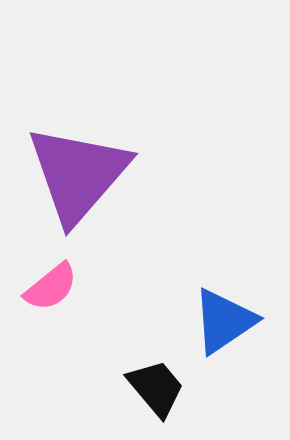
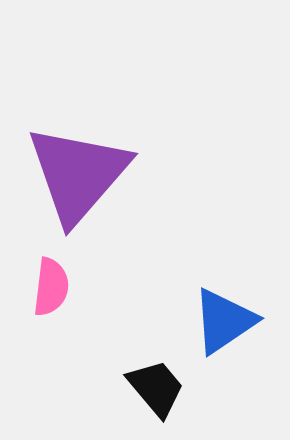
pink semicircle: rotated 44 degrees counterclockwise
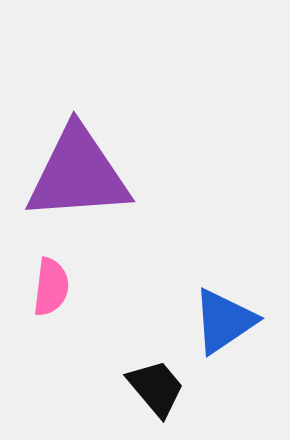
purple triangle: rotated 45 degrees clockwise
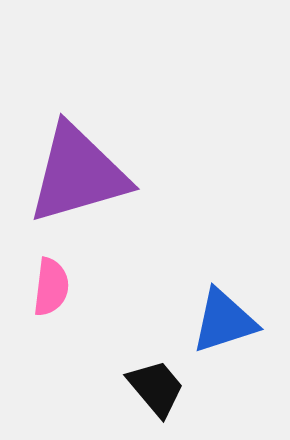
purple triangle: rotated 12 degrees counterclockwise
blue triangle: rotated 16 degrees clockwise
